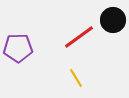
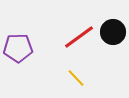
black circle: moved 12 px down
yellow line: rotated 12 degrees counterclockwise
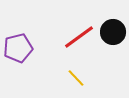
purple pentagon: rotated 12 degrees counterclockwise
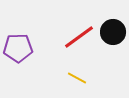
purple pentagon: rotated 12 degrees clockwise
yellow line: moved 1 px right; rotated 18 degrees counterclockwise
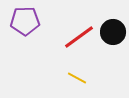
purple pentagon: moved 7 px right, 27 px up
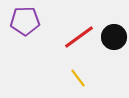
black circle: moved 1 px right, 5 px down
yellow line: moved 1 px right; rotated 24 degrees clockwise
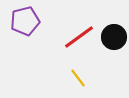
purple pentagon: rotated 12 degrees counterclockwise
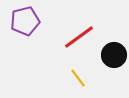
black circle: moved 18 px down
